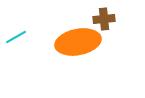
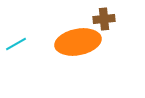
cyan line: moved 7 px down
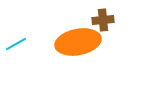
brown cross: moved 1 px left, 1 px down
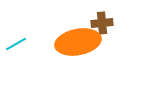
brown cross: moved 1 px left, 3 px down
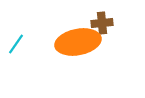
cyan line: rotated 25 degrees counterclockwise
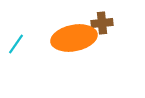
orange ellipse: moved 4 px left, 4 px up
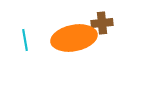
cyan line: moved 9 px right, 4 px up; rotated 45 degrees counterclockwise
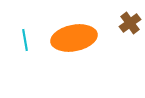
brown cross: moved 28 px right; rotated 30 degrees counterclockwise
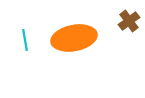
brown cross: moved 1 px left, 2 px up
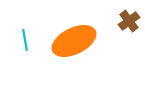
orange ellipse: moved 3 px down; rotated 15 degrees counterclockwise
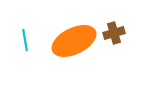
brown cross: moved 15 px left, 12 px down; rotated 20 degrees clockwise
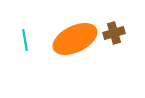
orange ellipse: moved 1 px right, 2 px up
